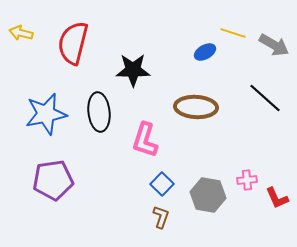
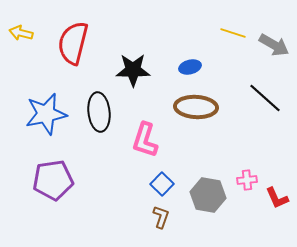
blue ellipse: moved 15 px left, 15 px down; rotated 15 degrees clockwise
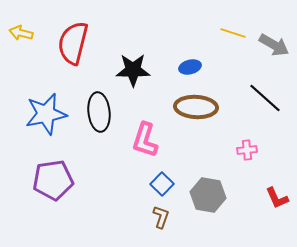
pink cross: moved 30 px up
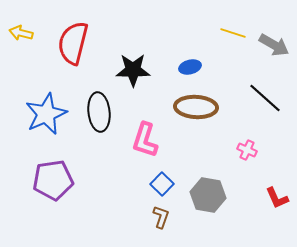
blue star: rotated 12 degrees counterclockwise
pink cross: rotated 30 degrees clockwise
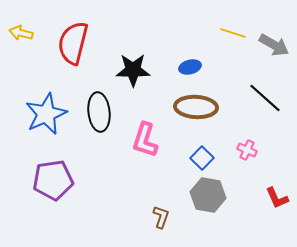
blue square: moved 40 px right, 26 px up
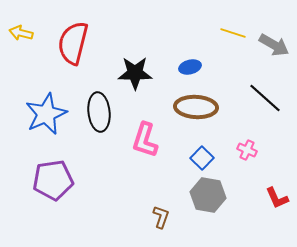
black star: moved 2 px right, 3 px down
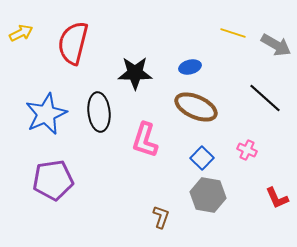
yellow arrow: rotated 140 degrees clockwise
gray arrow: moved 2 px right
brown ellipse: rotated 21 degrees clockwise
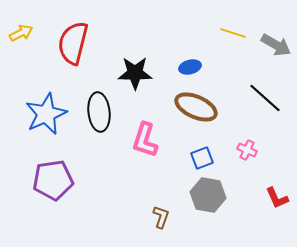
blue square: rotated 25 degrees clockwise
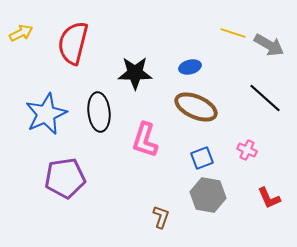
gray arrow: moved 7 px left
purple pentagon: moved 12 px right, 2 px up
red L-shape: moved 8 px left
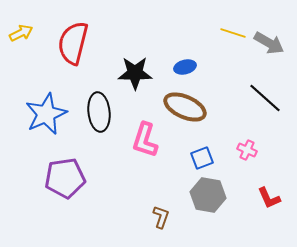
gray arrow: moved 2 px up
blue ellipse: moved 5 px left
brown ellipse: moved 11 px left
